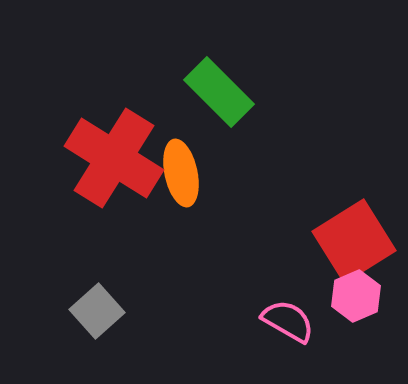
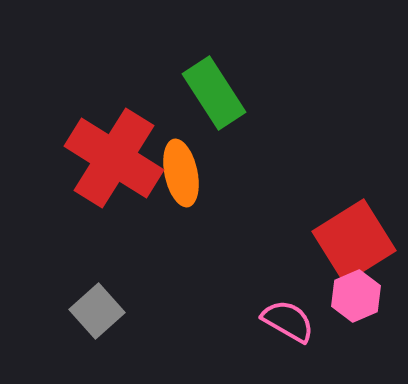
green rectangle: moved 5 px left, 1 px down; rotated 12 degrees clockwise
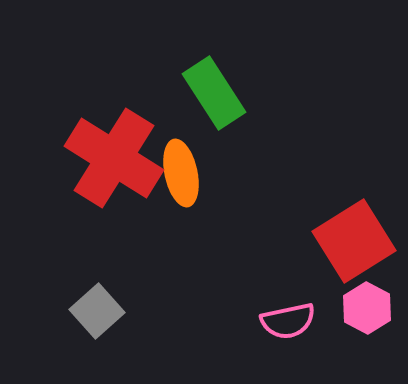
pink hexagon: moved 11 px right, 12 px down; rotated 9 degrees counterclockwise
pink semicircle: rotated 138 degrees clockwise
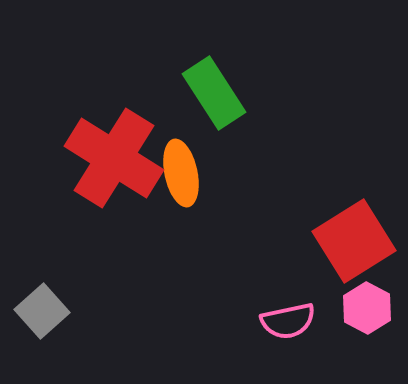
gray square: moved 55 px left
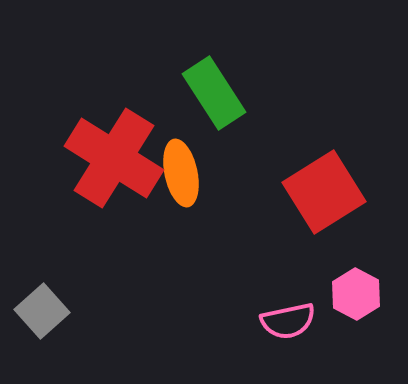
red square: moved 30 px left, 49 px up
pink hexagon: moved 11 px left, 14 px up
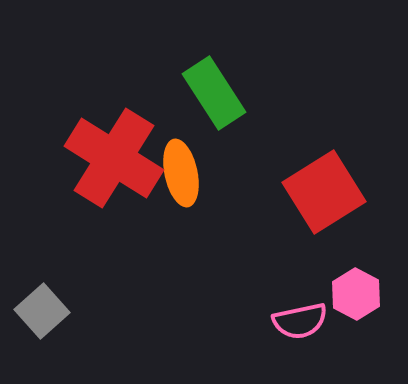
pink semicircle: moved 12 px right
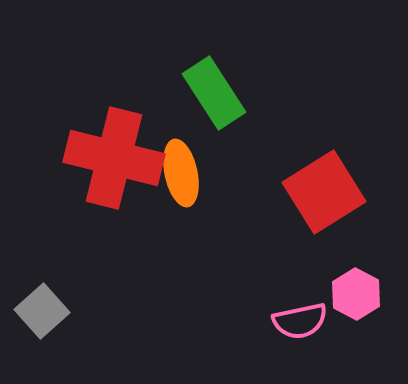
red cross: rotated 18 degrees counterclockwise
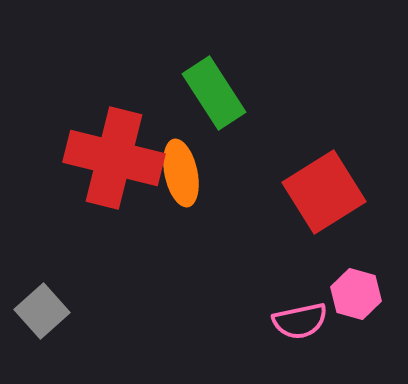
pink hexagon: rotated 12 degrees counterclockwise
